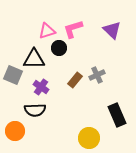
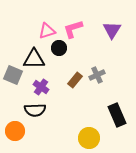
purple triangle: rotated 18 degrees clockwise
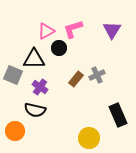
pink triangle: moved 1 px left; rotated 12 degrees counterclockwise
brown rectangle: moved 1 px right, 1 px up
purple cross: moved 1 px left
black semicircle: rotated 15 degrees clockwise
black rectangle: moved 1 px right
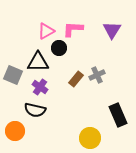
pink L-shape: rotated 20 degrees clockwise
black triangle: moved 4 px right, 3 px down
yellow circle: moved 1 px right
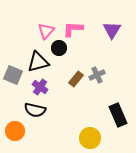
pink triangle: rotated 18 degrees counterclockwise
black triangle: rotated 15 degrees counterclockwise
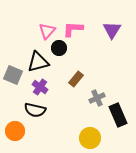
pink triangle: moved 1 px right
gray cross: moved 23 px down
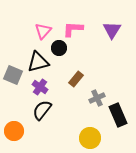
pink triangle: moved 4 px left
black semicircle: moved 7 px right; rotated 115 degrees clockwise
orange circle: moved 1 px left
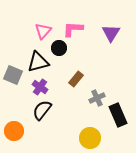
purple triangle: moved 1 px left, 3 px down
